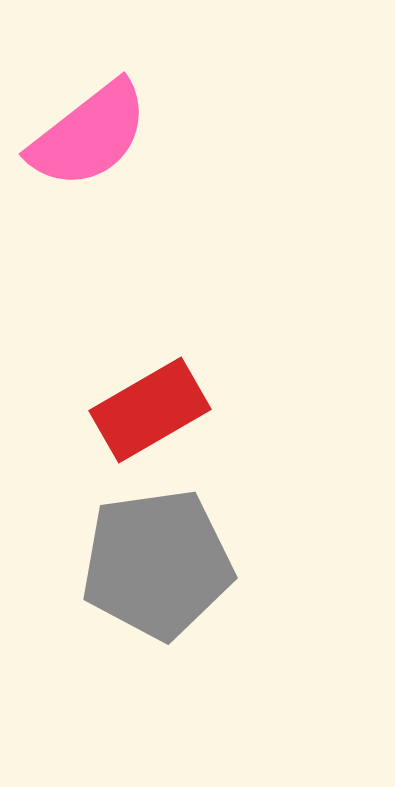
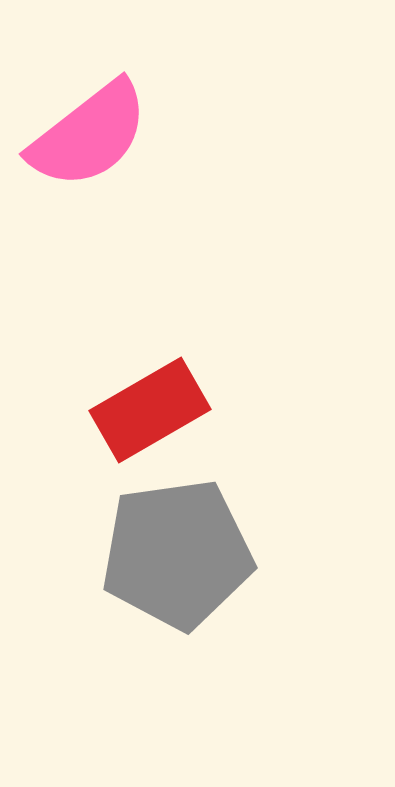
gray pentagon: moved 20 px right, 10 px up
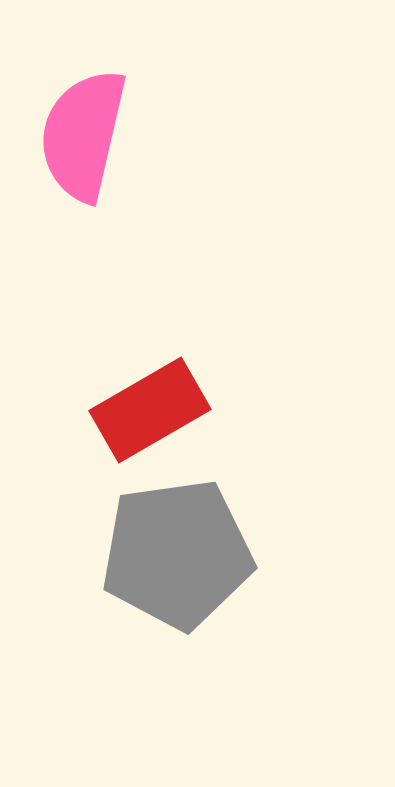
pink semicircle: moved 6 px left; rotated 141 degrees clockwise
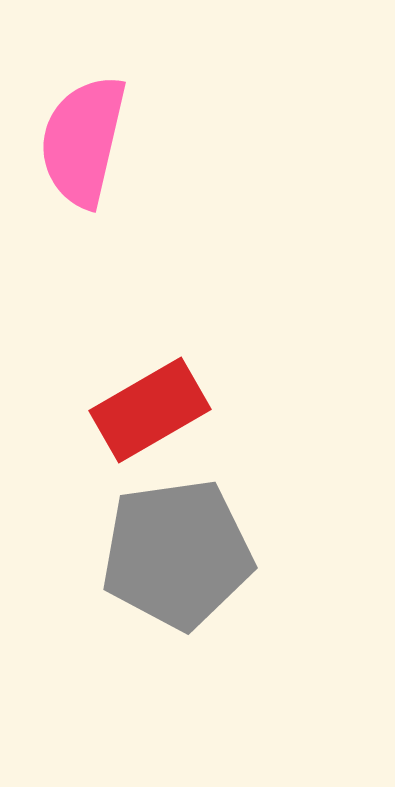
pink semicircle: moved 6 px down
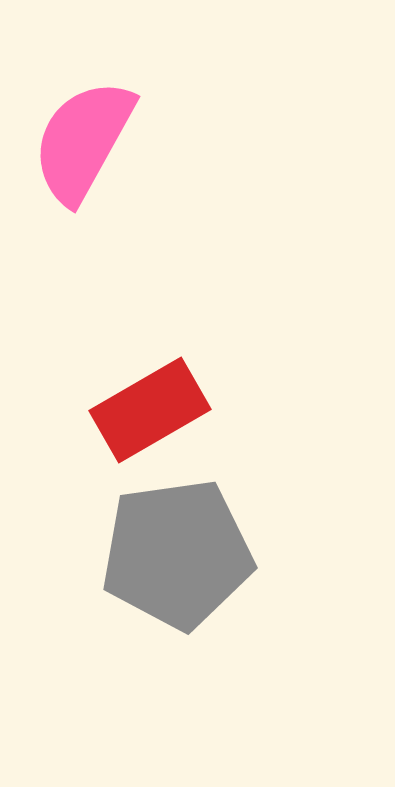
pink semicircle: rotated 16 degrees clockwise
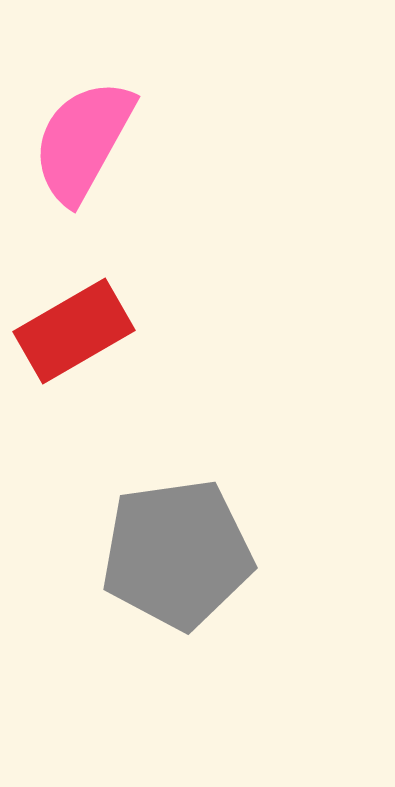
red rectangle: moved 76 px left, 79 px up
